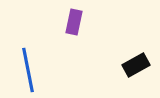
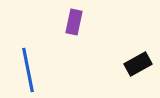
black rectangle: moved 2 px right, 1 px up
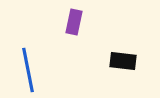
black rectangle: moved 15 px left, 3 px up; rotated 36 degrees clockwise
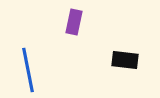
black rectangle: moved 2 px right, 1 px up
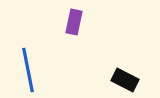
black rectangle: moved 20 px down; rotated 20 degrees clockwise
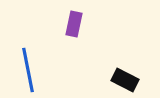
purple rectangle: moved 2 px down
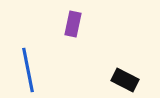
purple rectangle: moved 1 px left
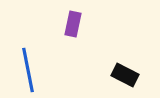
black rectangle: moved 5 px up
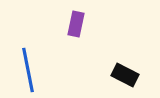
purple rectangle: moved 3 px right
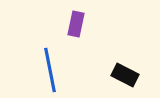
blue line: moved 22 px right
